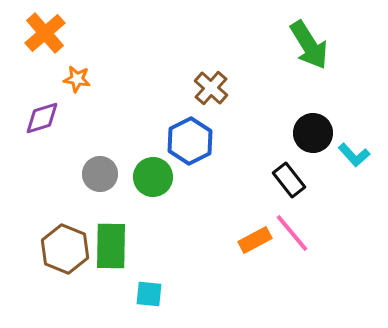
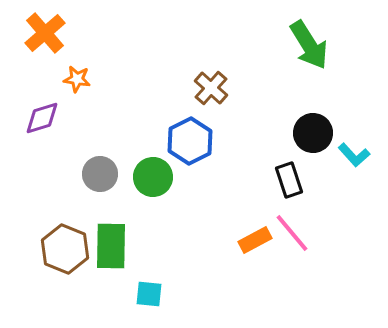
black rectangle: rotated 20 degrees clockwise
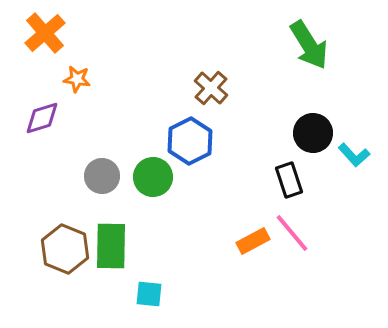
gray circle: moved 2 px right, 2 px down
orange rectangle: moved 2 px left, 1 px down
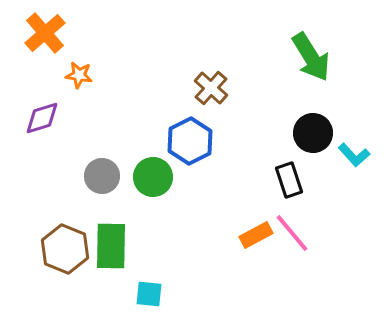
green arrow: moved 2 px right, 12 px down
orange star: moved 2 px right, 4 px up
orange rectangle: moved 3 px right, 6 px up
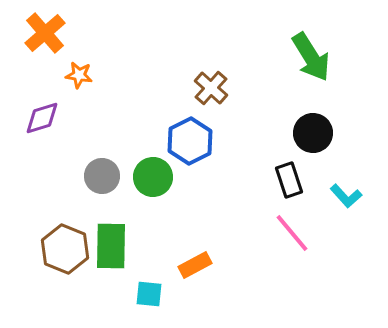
cyan L-shape: moved 8 px left, 41 px down
orange rectangle: moved 61 px left, 30 px down
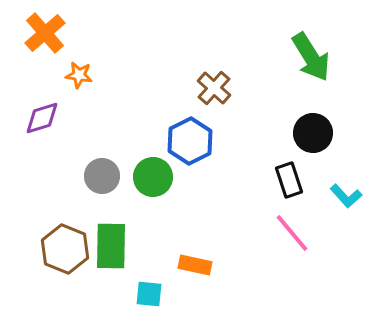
brown cross: moved 3 px right
orange rectangle: rotated 40 degrees clockwise
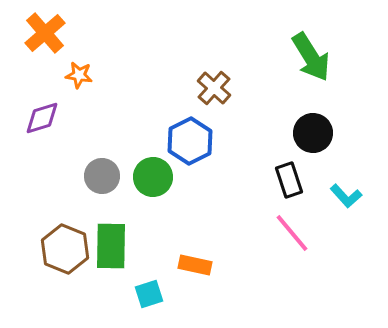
cyan square: rotated 24 degrees counterclockwise
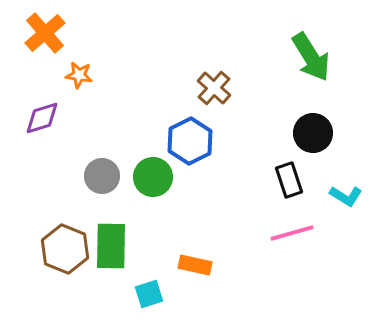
cyan L-shape: rotated 16 degrees counterclockwise
pink line: rotated 66 degrees counterclockwise
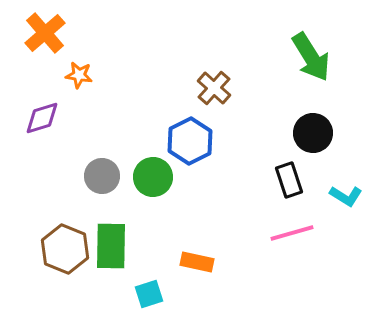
orange rectangle: moved 2 px right, 3 px up
